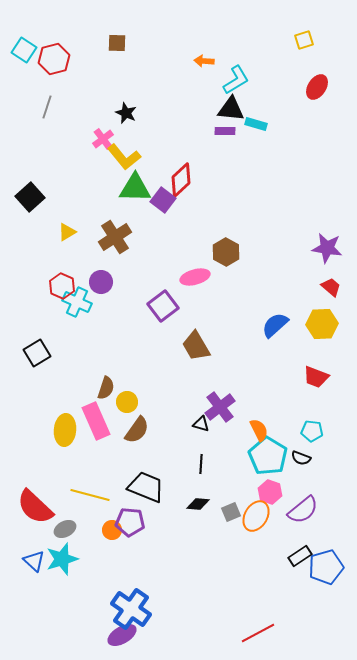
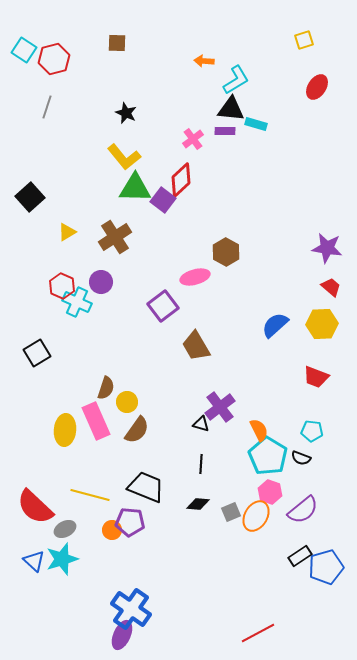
pink cross at (103, 139): moved 90 px right
purple ellipse at (122, 635): rotated 36 degrees counterclockwise
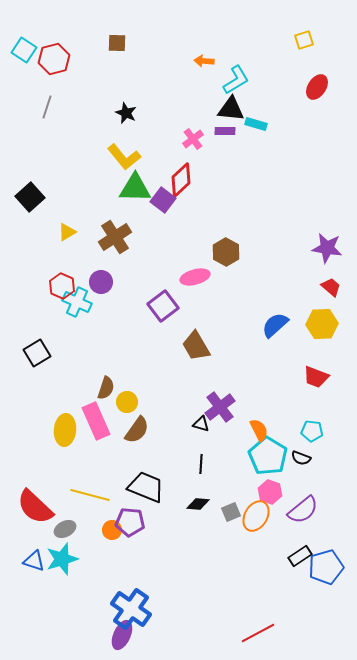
blue triangle at (34, 561): rotated 25 degrees counterclockwise
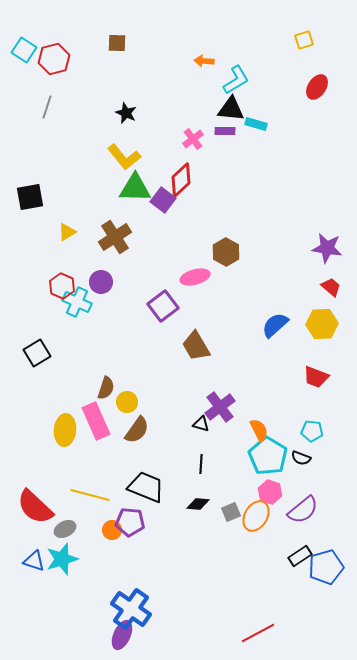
black square at (30, 197): rotated 32 degrees clockwise
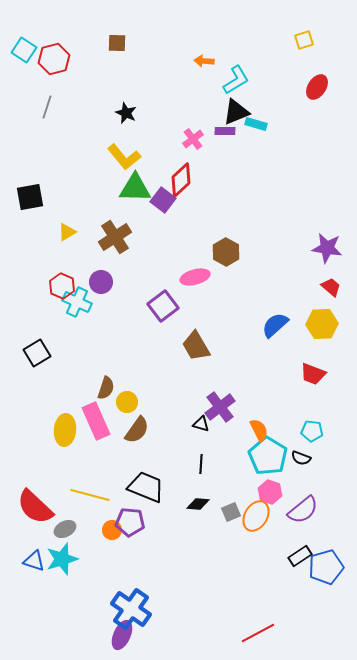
black triangle at (231, 109): moved 5 px right, 3 px down; rotated 28 degrees counterclockwise
red trapezoid at (316, 377): moved 3 px left, 3 px up
